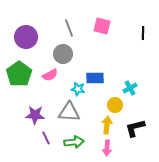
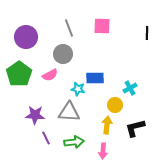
pink square: rotated 12 degrees counterclockwise
black line: moved 4 px right
pink arrow: moved 4 px left, 3 px down
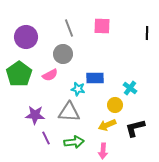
cyan cross: rotated 24 degrees counterclockwise
yellow arrow: rotated 120 degrees counterclockwise
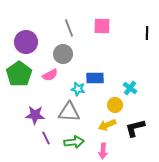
purple circle: moved 5 px down
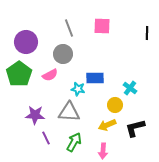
green arrow: rotated 54 degrees counterclockwise
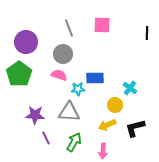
pink square: moved 1 px up
pink semicircle: moved 9 px right; rotated 133 degrees counterclockwise
cyan star: rotated 16 degrees counterclockwise
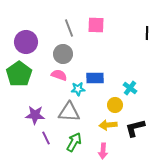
pink square: moved 6 px left
yellow arrow: moved 1 px right; rotated 18 degrees clockwise
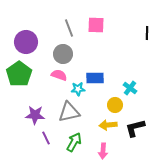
gray triangle: rotated 15 degrees counterclockwise
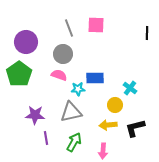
gray triangle: moved 2 px right
purple line: rotated 16 degrees clockwise
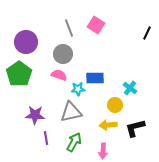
pink square: rotated 30 degrees clockwise
black line: rotated 24 degrees clockwise
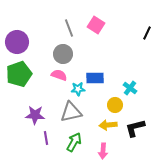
purple circle: moved 9 px left
green pentagon: rotated 15 degrees clockwise
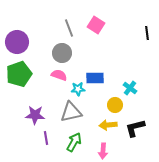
black line: rotated 32 degrees counterclockwise
gray circle: moved 1 px left, 1 px up
